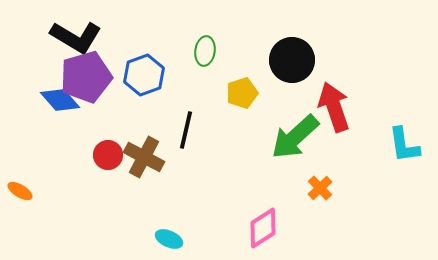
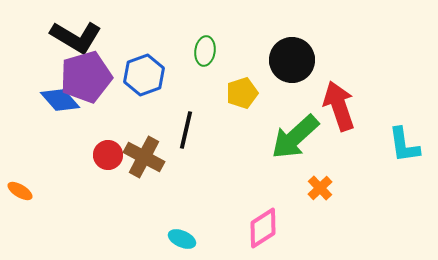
red arrow: moved 5 px right, 1 px up
cyan ellipse: moved 13 px right
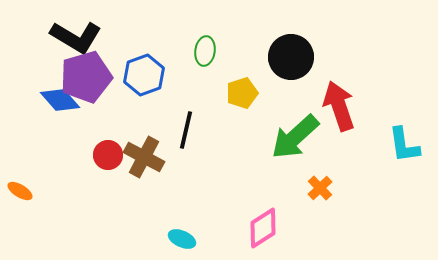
black circle: moved 1 px left, 3 px up
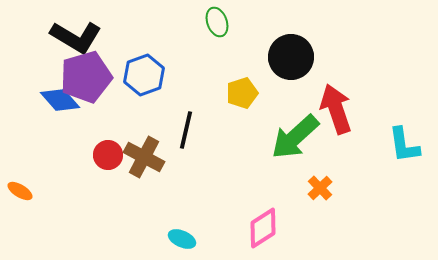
green ellipse: moved 12 px right, 29 px up; rotated 28 degrees counterclockwise
red arrow: moved 3 px left, 3 px down
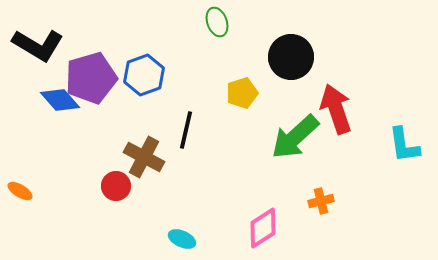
black L-shape: moved 38 px left, 8 px down
purple pentagon: moved 5 px right, 1 px down
red circle: moved 8 px right, 31 px down
orange cross: moved 1 px right, 13 px down; rotated 30 degrees clockwise
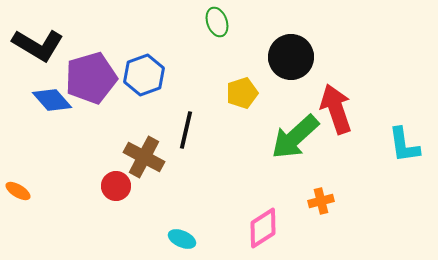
blue diamond: moved 8 px left
orange ellipse: moved 2 px left
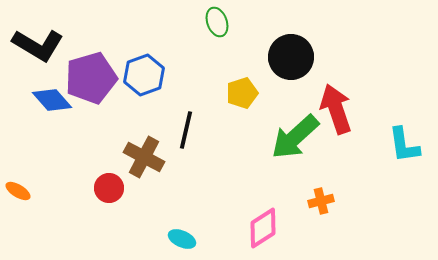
red circle: moved 7 px left, 2 px down
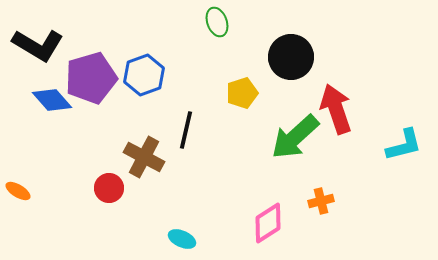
cyan L-shape: rotated 96 degrees counterclockwise
pink diamond: moved 5 px right, 5 px up
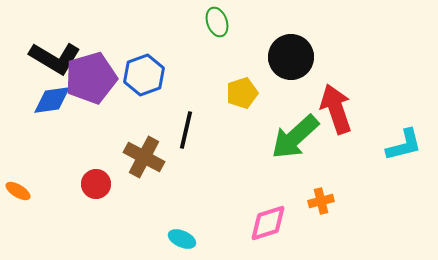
black L-shape: moved 17 px right, 13 px down
blue diamond: rotated 57 degrees counterclockwise
red circle: moved 13 px left, 4 px up
pink diamond: rotated 15 degrees clockwise
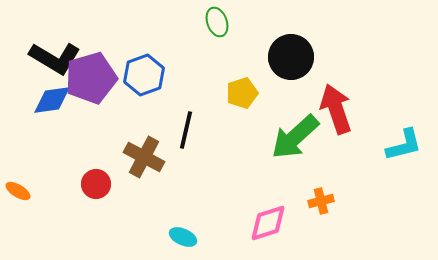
cyan ellipse: moved 1 px right, 2 px up
